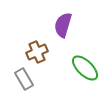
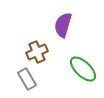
green ellipse: moved 2 px left, 1 px down
gray rectangle: moved 3 px right
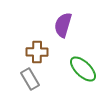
brown cross: rotated 25 degrees clockwise
gray rectangle: moved 3 px right
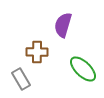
gray rectangle: moved 9 px left
